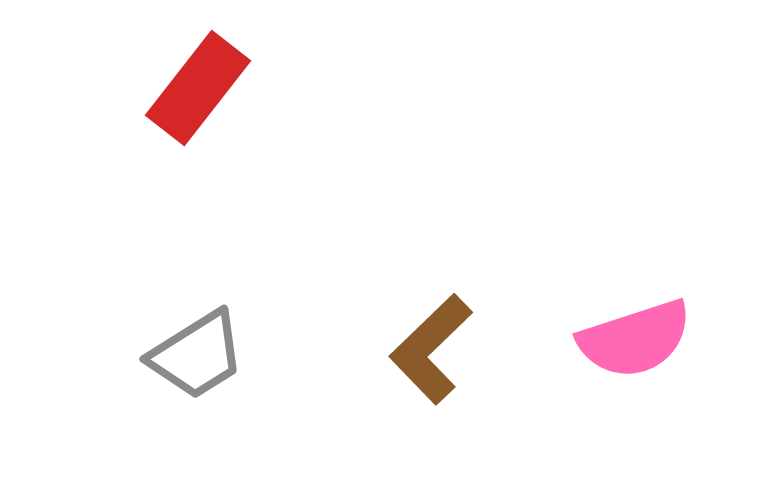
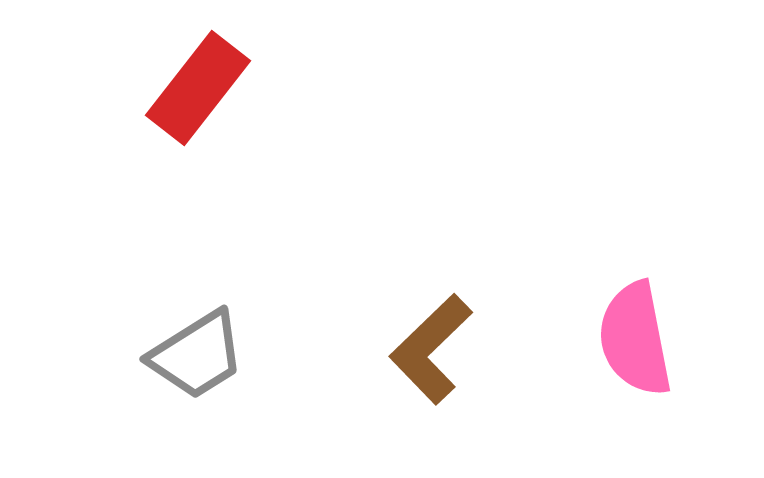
pink semicircle: rotated 97 degrees clockwise
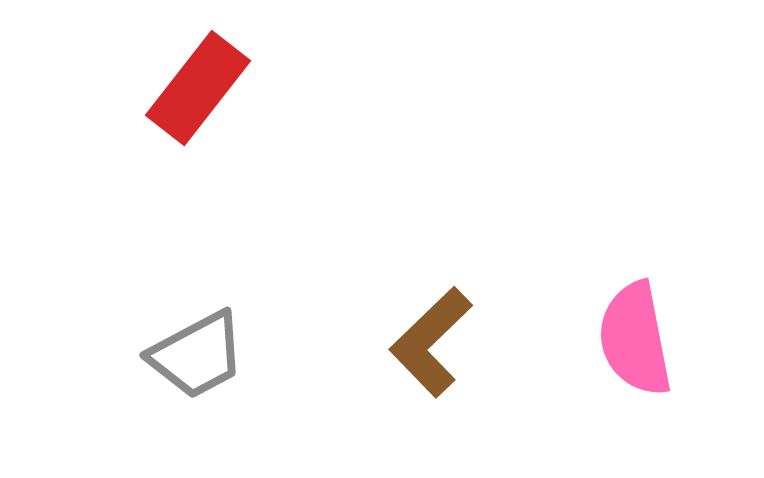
brown L-shape: moved 7 px up
gray trapezoid: rotated 4 degrees clockwise
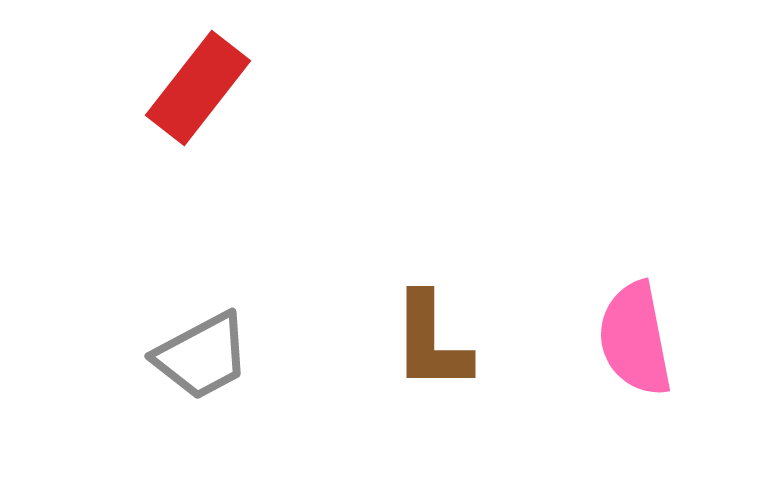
brown L-shape: rotated 46 degrees counterclockwise
gray trapezoid: moved 5 px right, 1 px down
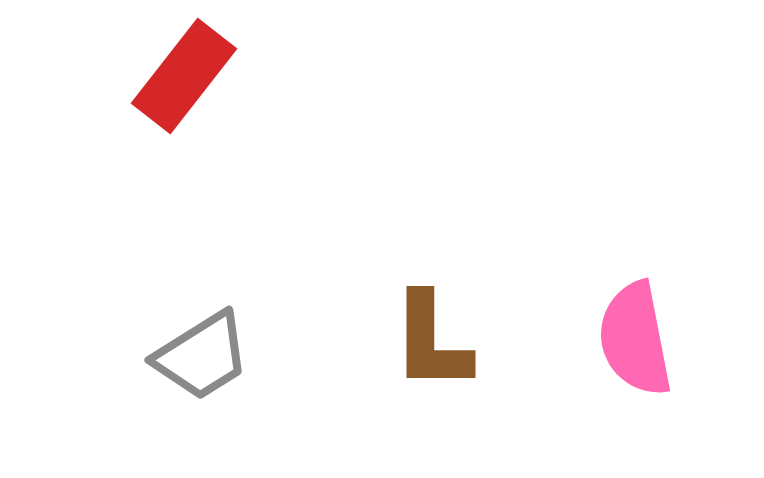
red rectangle: moved 14 px left, 12 px up
gray trapezoid: rotated 4 degrees counterclockwise
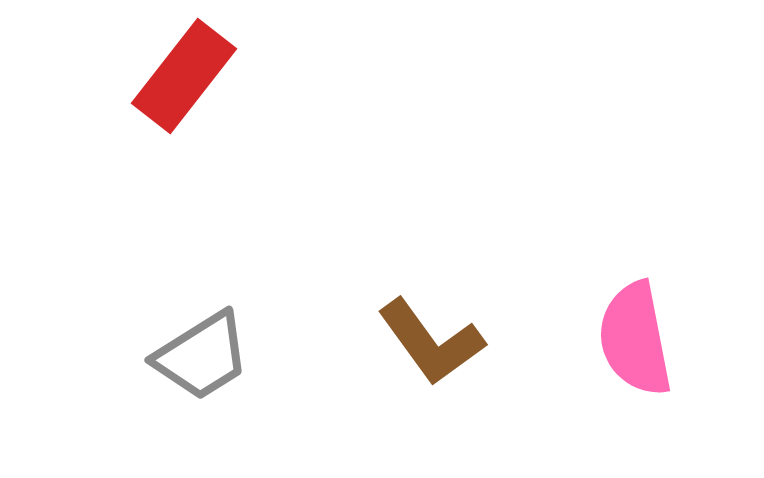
brown L-shape: rotated 36 degrees counterclockwise
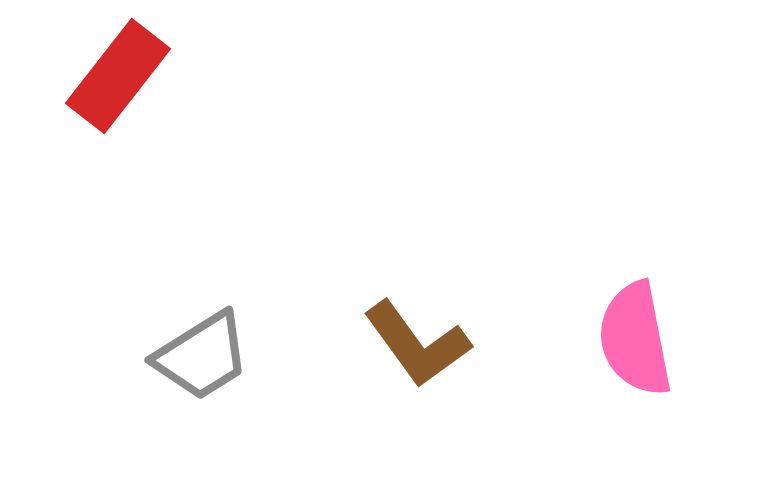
red rectangle: moved 66 px left
brown L-shape: moved 14 px left, 2 px down
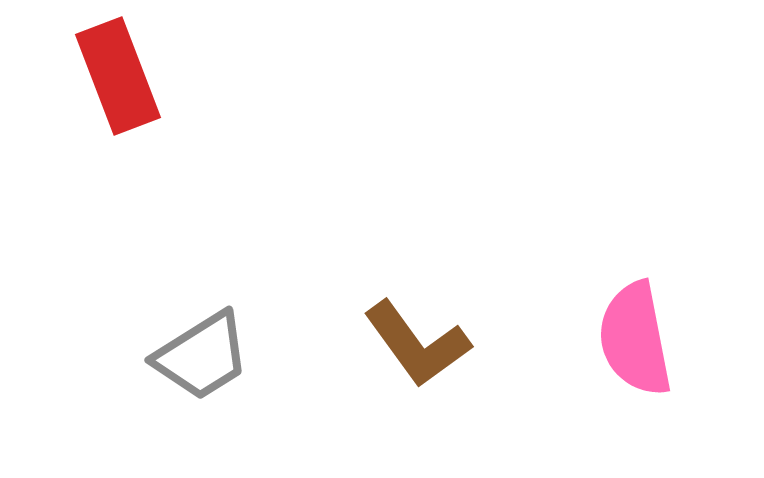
red rectangle: rotated 59 degrees counterclockwise
